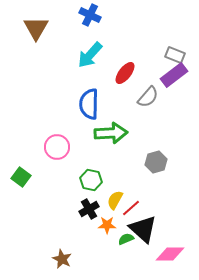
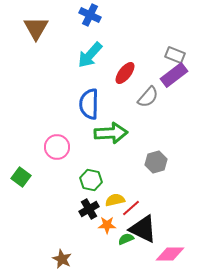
yellow semicircle: rotated 48 degrees clockwise
black triangle: rotated 16 degrees counterclockwise
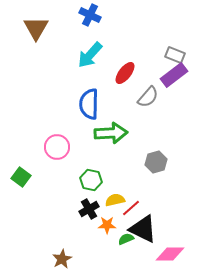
brown star: rotated 18 degrees clockwise
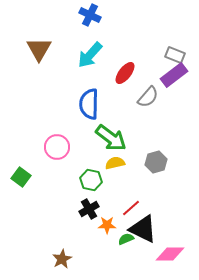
brown triangle: moved 3 px right, 21 px down
green arrow: moved 5 px down; rotated 40 degrees clockwise
yellow semicircle: moved 37 px up
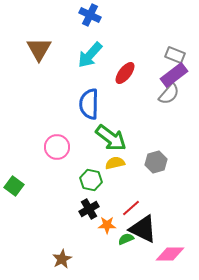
gray semicircle: moved 21 px right, 3 px up
green square: moved 7 px left, 9 px down
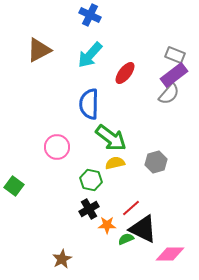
brown triangle: moved 1 px down; rotated 32 degrees clockwise
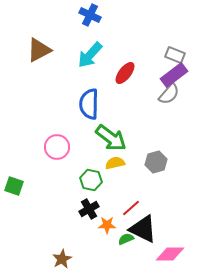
green square: rotated 18 degrees counterclockwise
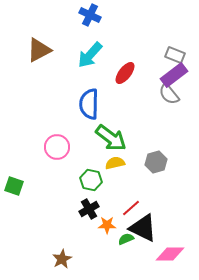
gray semicircle: rotated 100 degrees clockwise
black triangle: moved 1 px up
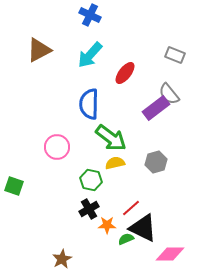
purple rectangle: moved 18 px left, 33 px down
